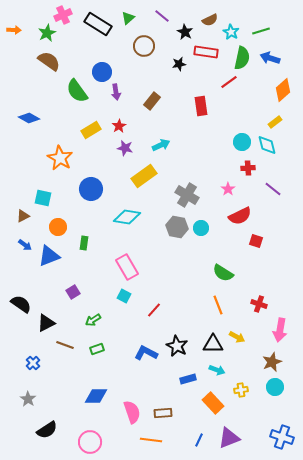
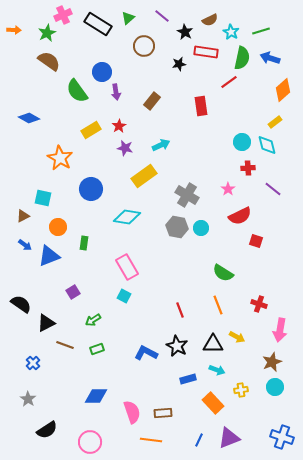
red line at (154, 310): moved 26 px right; rotated 63 degrees counterclockwise
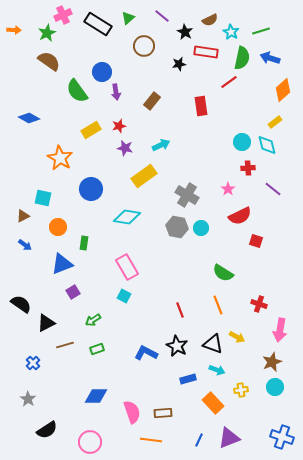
red star at (119, 126): rotated 16 degrees clockwise
blue triangle at (49, 256): moved 13 px right, 8 px down
black triangle at (213, 344): rotated 20 degrees clockwise
brown line at (65, 345): rotated 36 degrees counterclockwise
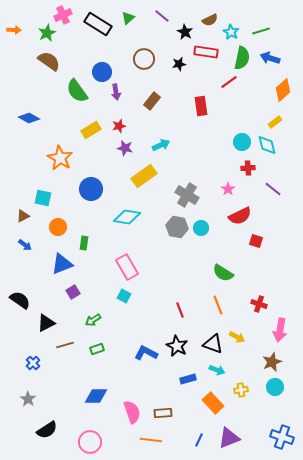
brown circle at (144, 46): moved 13 px down
black semicircle at (21, 304): moved 1 px left, 4 px up
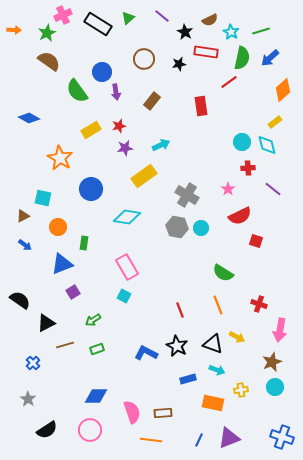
blue arrow at (270, 58): rotated 60 degrees counterclockwise
purple star at (125, 148): rotated 21 degrees counterclockwise
orange rectangle at (213, 403): rotated 35 degrees counterclockwise
pink circle at (90, 442): moved 12 px up
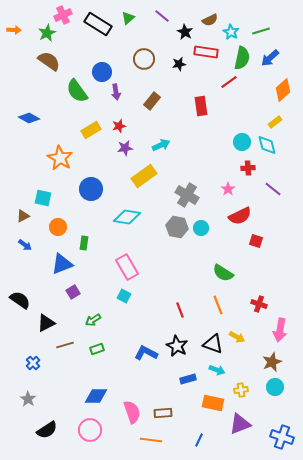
purple triangle at (229, 438): moved 11 px right, 14 px up
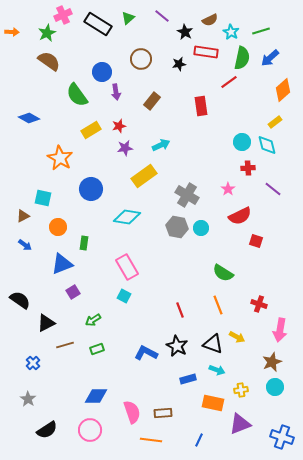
orange arrow at (14, 30): moved 2 px left, 2 px down
brown circle at (144, 59): moved 3 px left
green semicircle at (77, 91): moved 4 px down
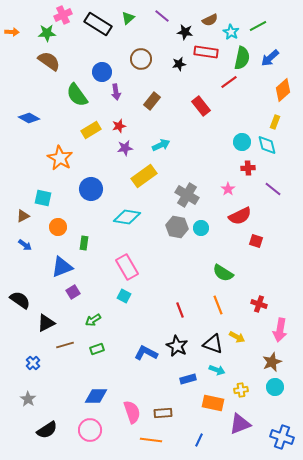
green line at (261, 31): moved 3 px left, 5 px up; rotated 12 degrees counterclockwise
black star at (185, 32): rotated 21 degrees counterclockwise
green star at (47, 33): rotated 24 degrees clockwise
red rectangle at (201, 106): rotated 30 degrees counterclockwise
yellow rectangle at (275, 122): rotated 32 degrees counterclockwise
blue triangle at (62, 264): moved 3 px down
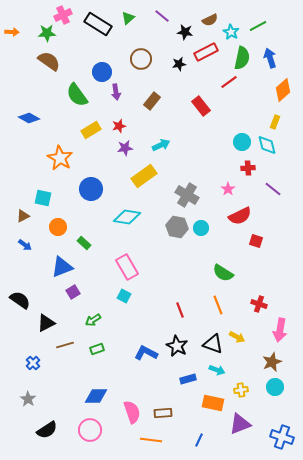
red rectangle at (206, 52): rotated 35 degrees counterclockwise
blue arrow at (270, 58): rotated 114 degrees clockwise
green rectangle at (84, 243): rotated 56 degrees counterclockwise
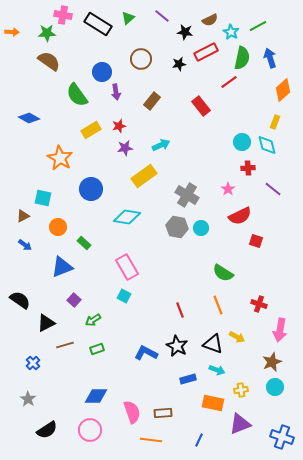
pink cross at (63, 15): rotated 36 degrees clockwise
purple square at (73, 292): moved 1 px right, 8 px down; rotated 16 degrees counterclockwise
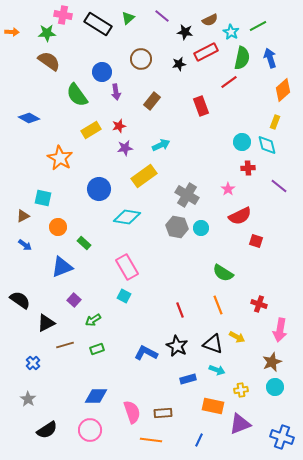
red rectangle at (201, 106): rotated 18 degrees clockwise
blue circle at (91, 189): moved 8 px right
purple line at (273, 189): moved 6 px right, 3 px up
orange rectangle at (213, 403): moved 3 px down
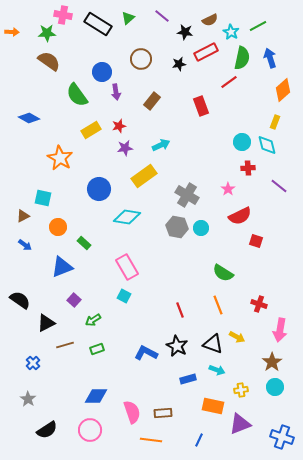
brown star at (272, 362): rotated 12 degrees counterclockwise
